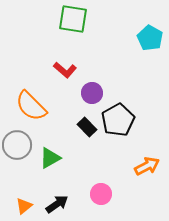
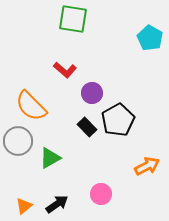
gray circle: moved 1 px right, 4 px up
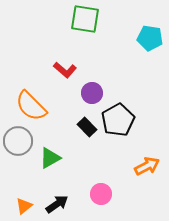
green square: moved 12 px right
cyan pentagon: rotated 20 degrees counterclockwise
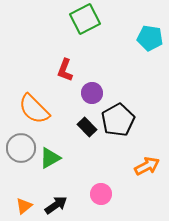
green square: rotated 36 degrees counterclockwise
red L-shape: rotated 70 degrees clockwise
orange semicircle: moved 3 px right, 3 px down
gray circle: moved 3 px right, 7 px down
black arrow: moved 1 px left, 1 px down
